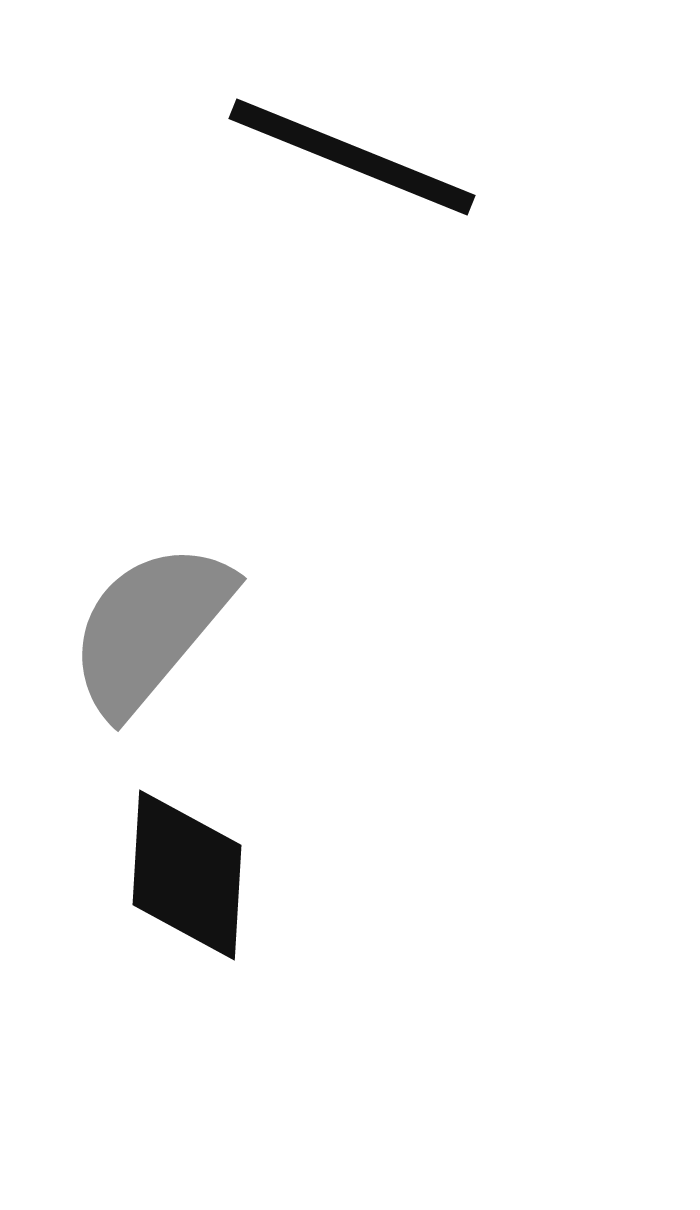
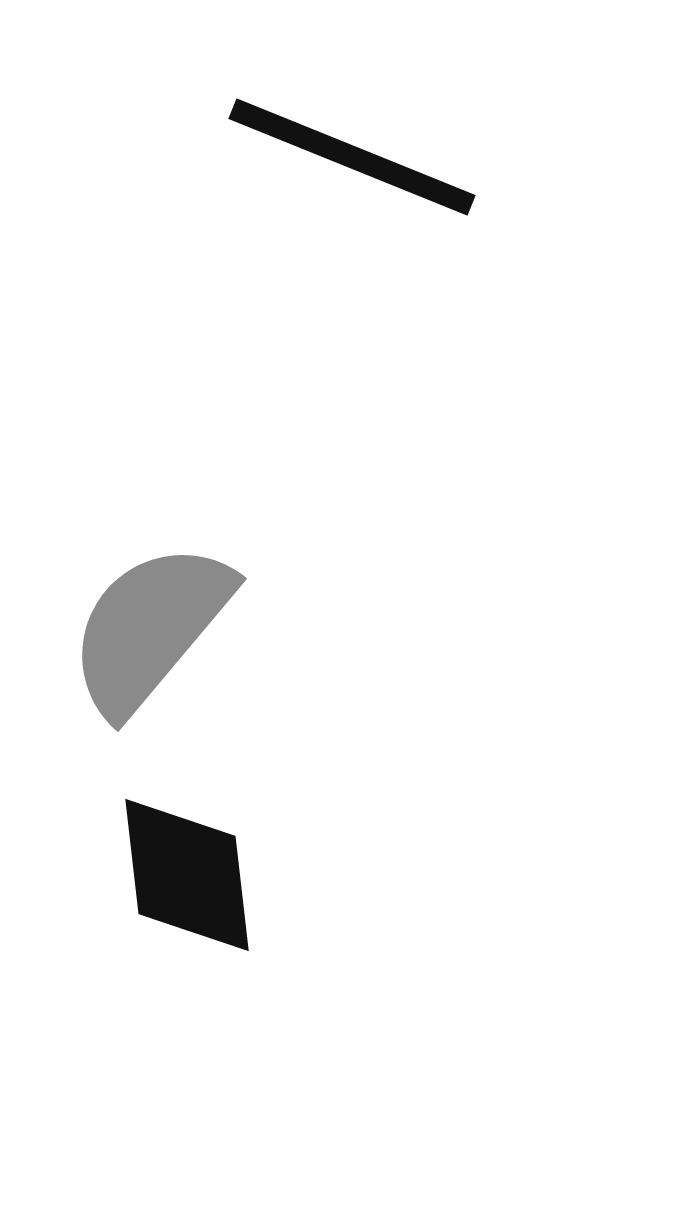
black diamond: rotated 10 degrees counterclockwise
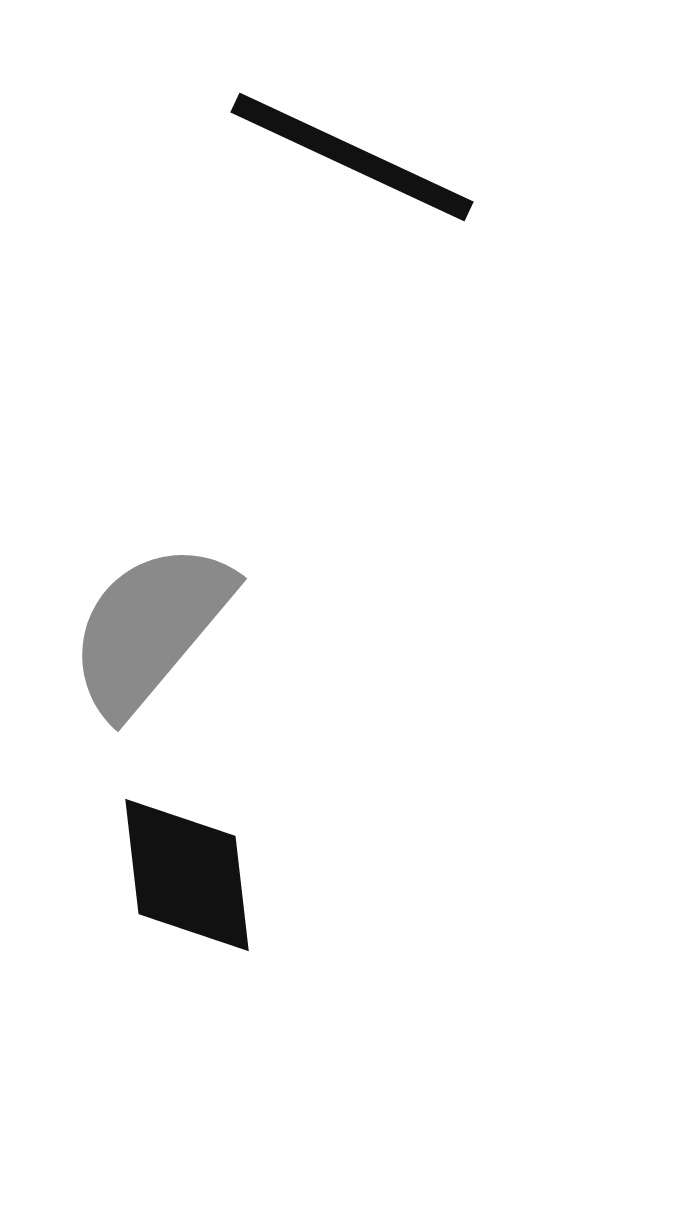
black line: rotated 3 degrees clockwise
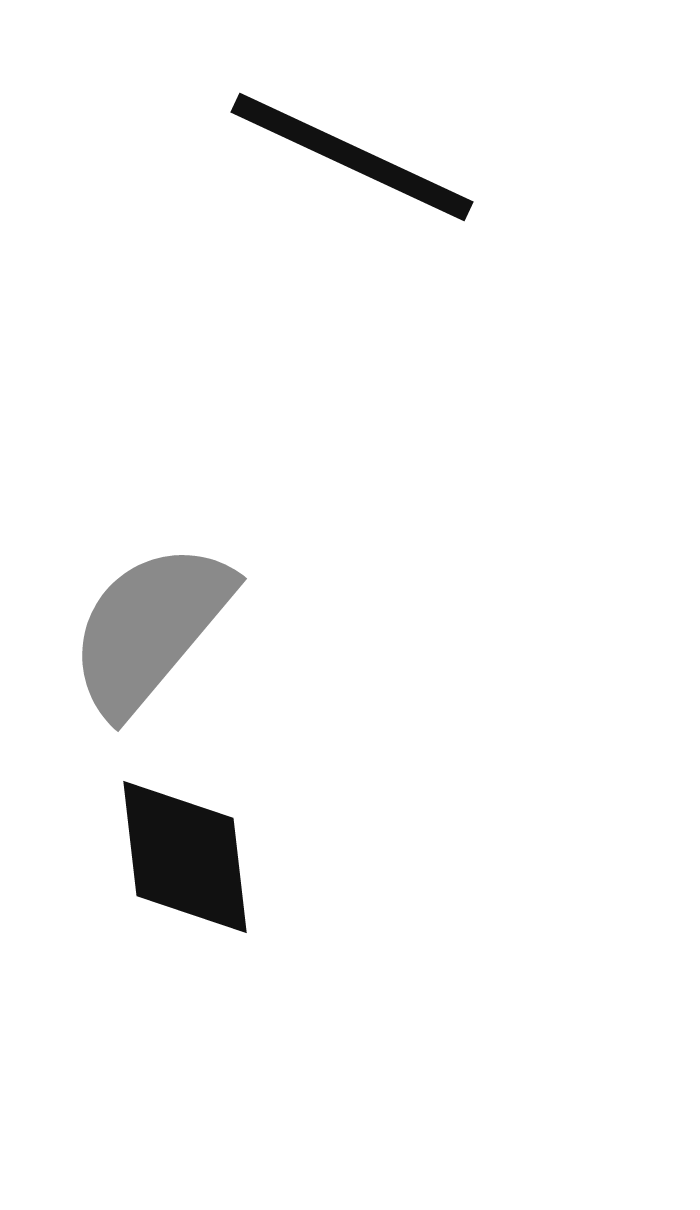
black diamond: moved 2 px left, 18 px up
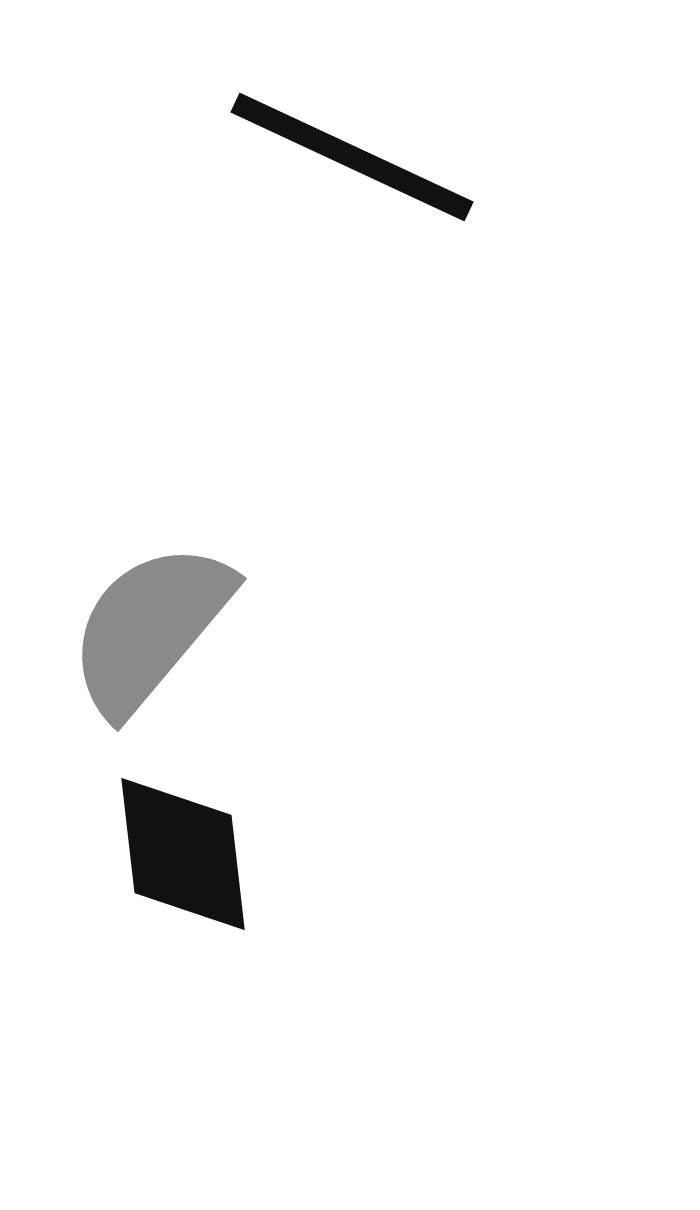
black diamond: moved 2 px left, 3 px up
